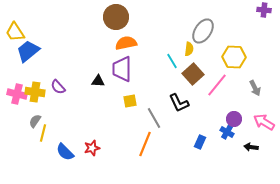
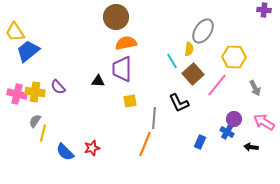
gray line: rotated 35 degrees clockwise
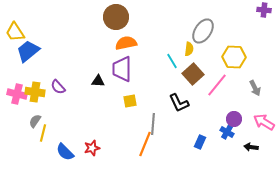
gray line: moved 1 px left, 6 px down
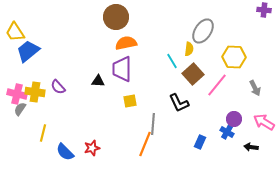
gray semicircle: moved 15 px left, 12 px up
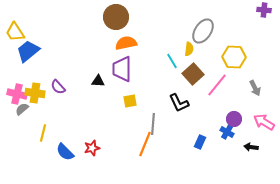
yellow cross: moved 1 px down
gray semicircle: moved 2 px right; rotated 16 degrees clockwise
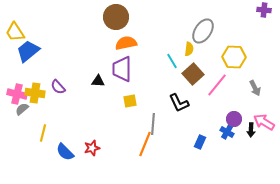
black arrow: moved 17 px up; rotated 96 degrees counterclockwise
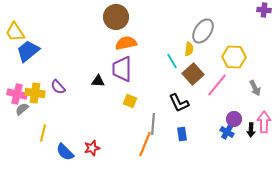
yellow square: rotated 32 degrees clockwise
pink arrow: rotated 60 degrees clockwise
blue rectangle: moved 18 px left, 8 px up; rotated 32 degrees counterclockwise
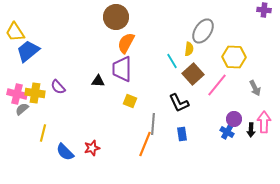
orange semicircle: rotated 50 degrees counterclockwise
